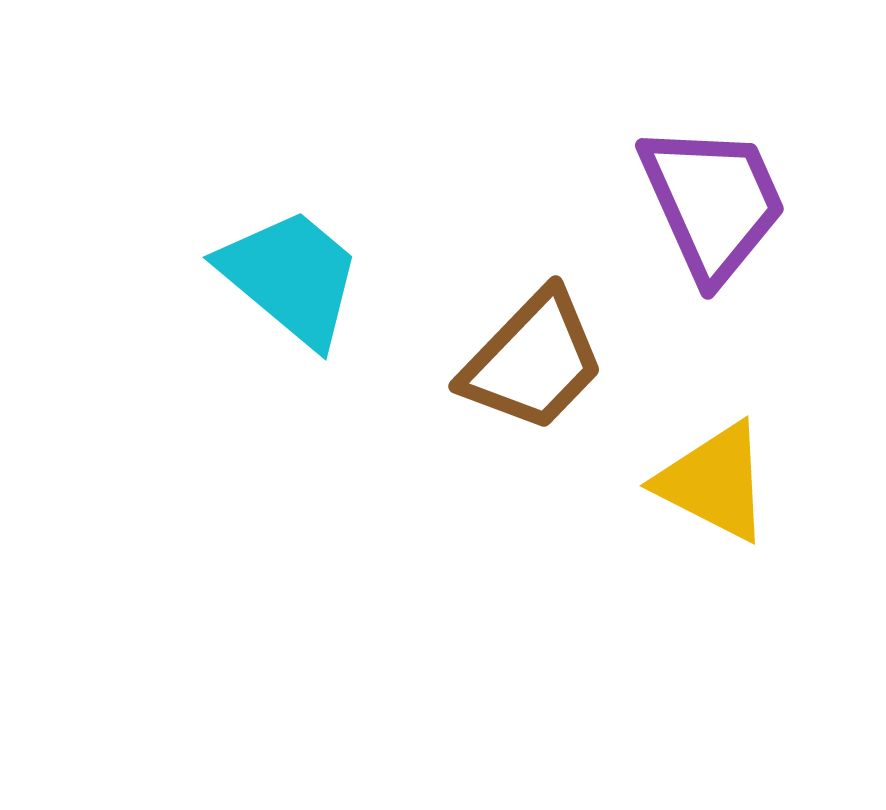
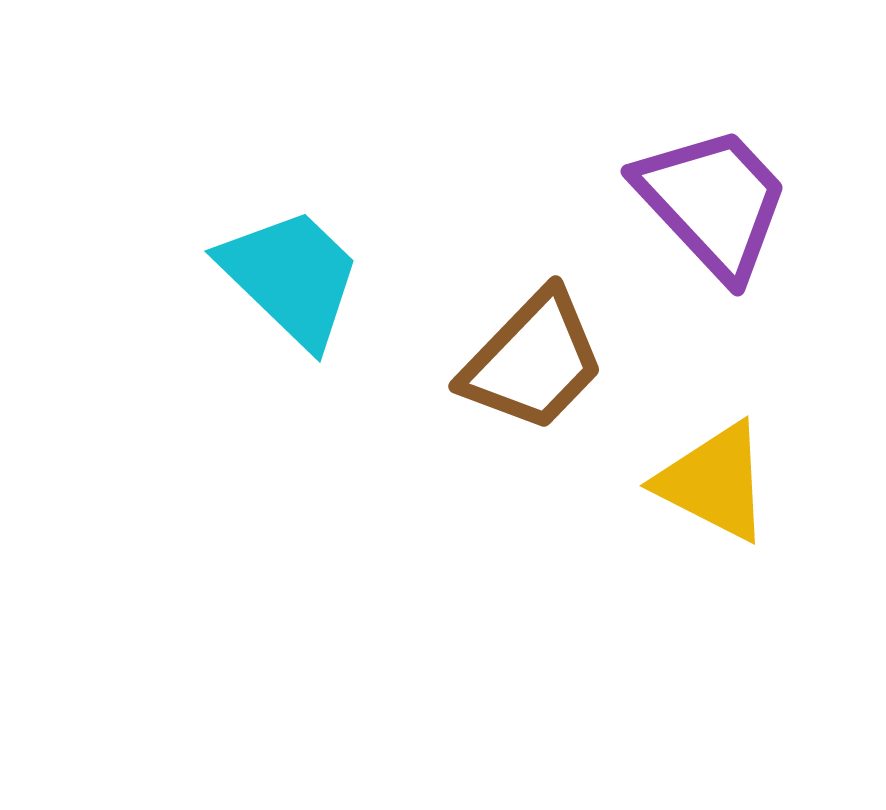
purple trapezoid: rotated 19 degrees counterclockwise
cyan trapezoid: rotated 4 degrees clockwise
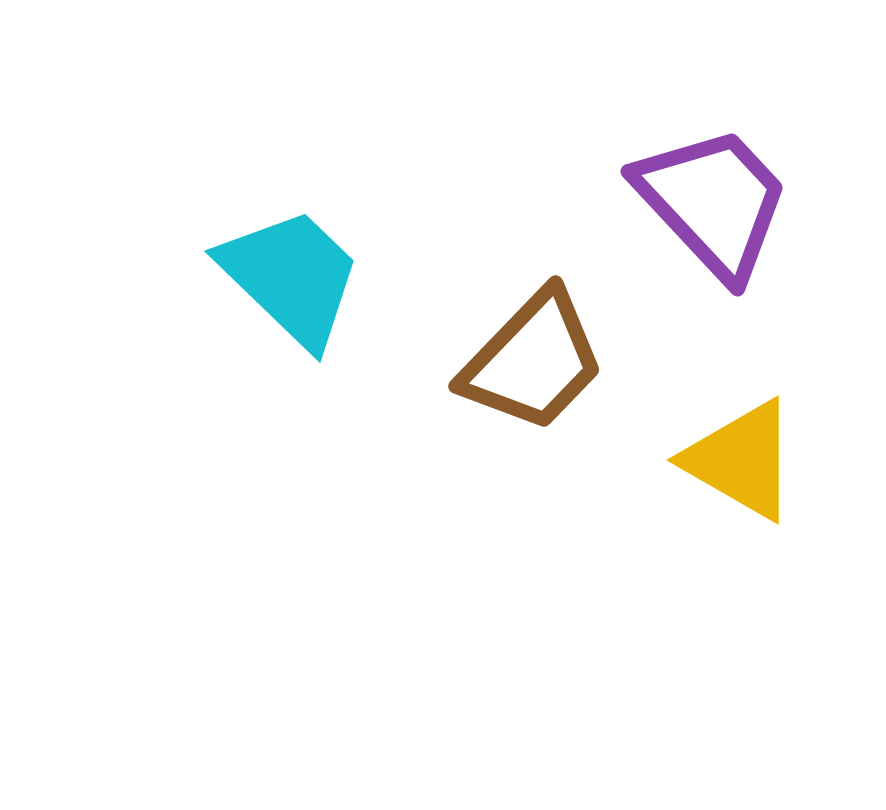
yellow triangle: moved 27 px right, 22 px up; rotated 3 degrees clockwise
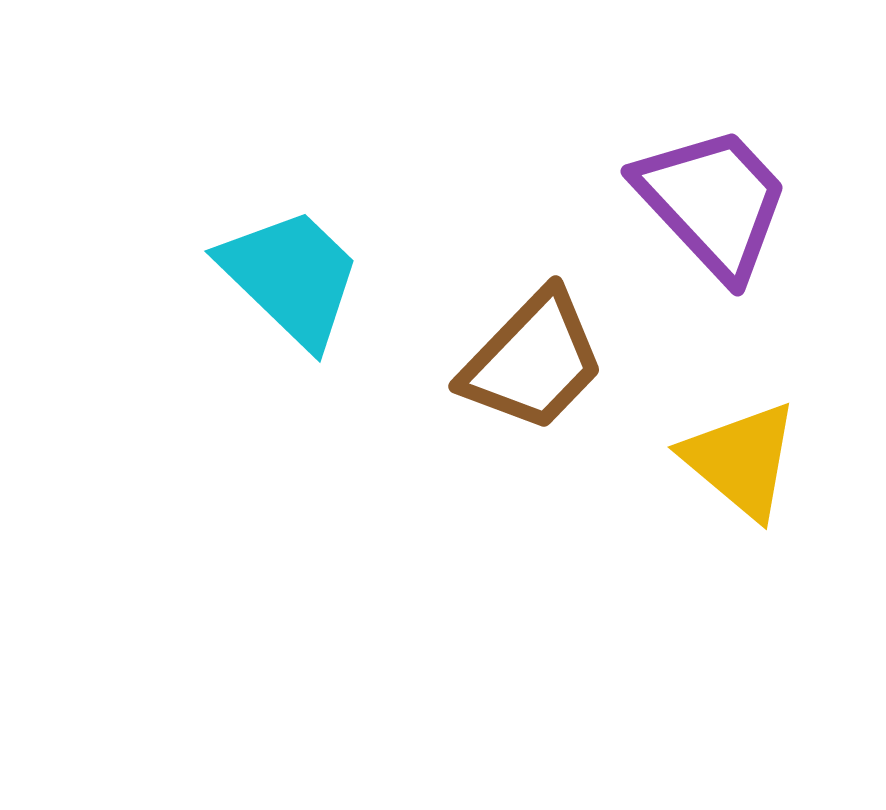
yellow triangle: rotated 10 degrees clockwise
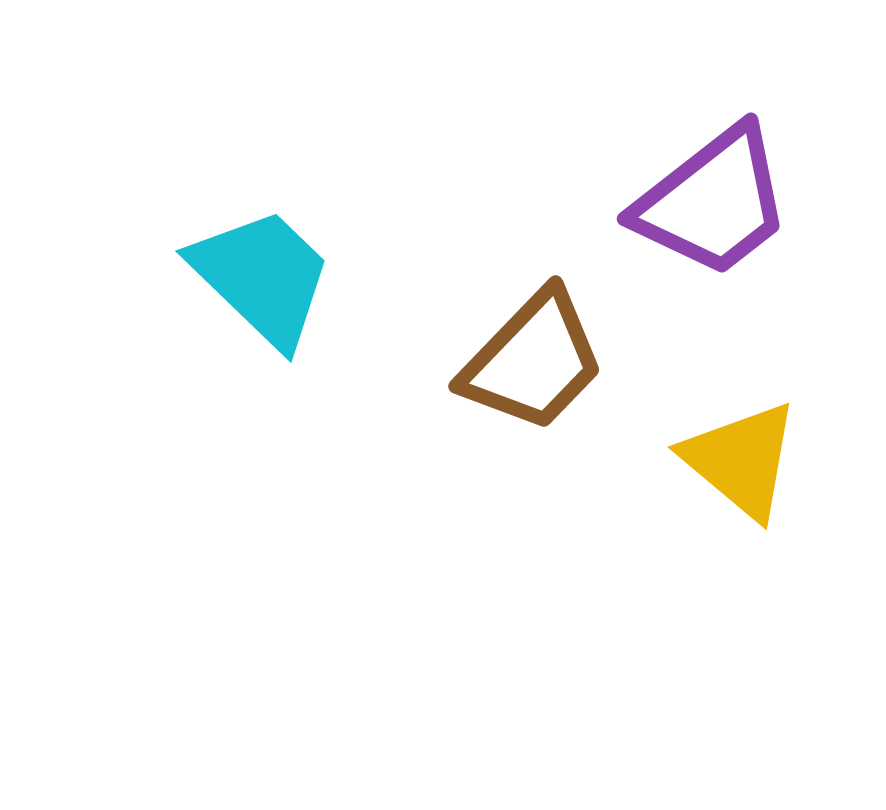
purple trapezoid: rotated 95 degrees clockwise
cyan trapezoid: moved 29 px left
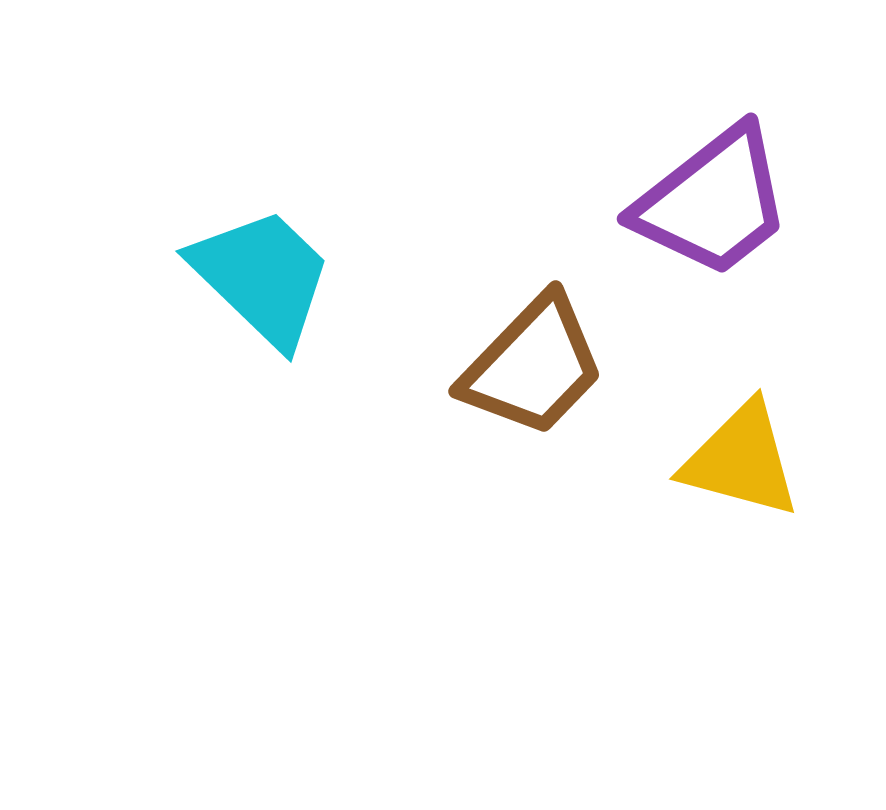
brown trapezoid: moved 5 px down
yellow triangle: rotated 25 degrees counterclockwise
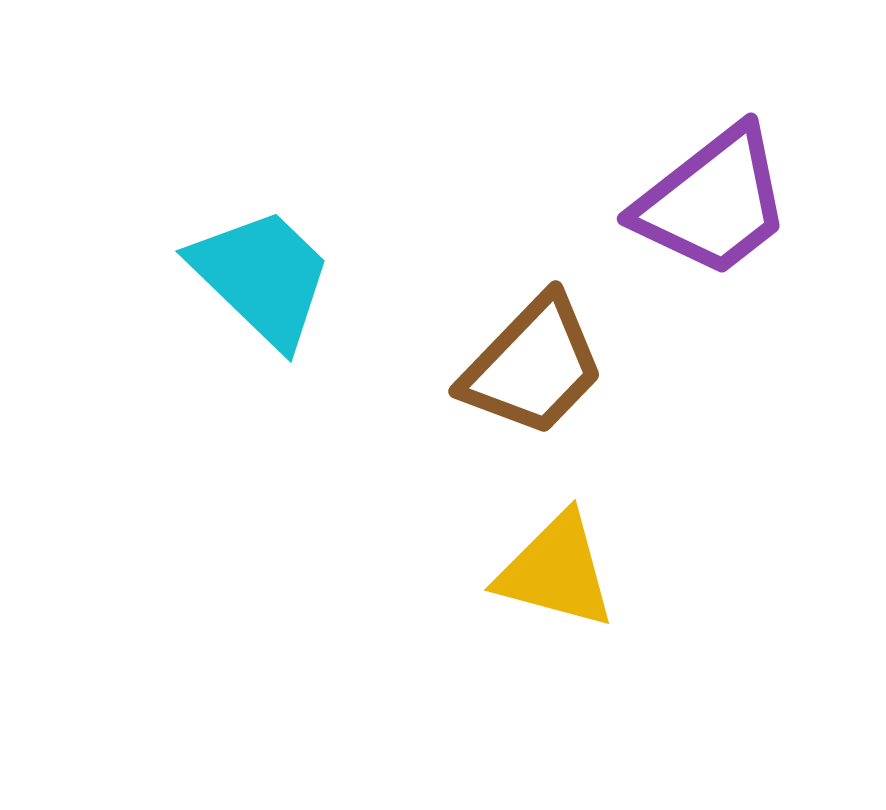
yellow triangle: moved 185 px left, 111 px down
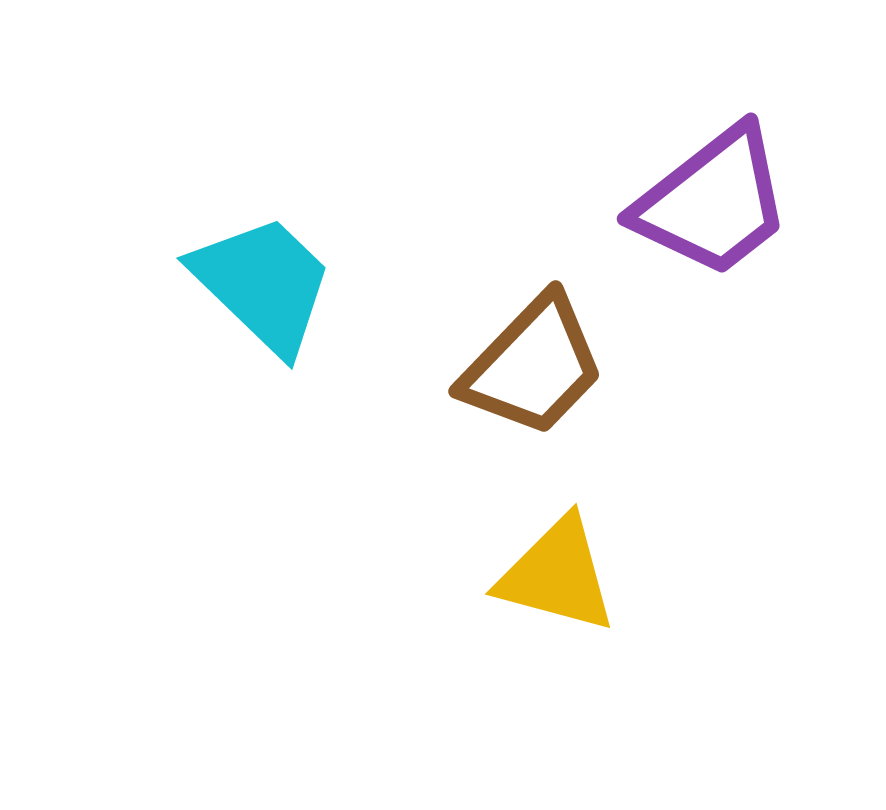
cyan trapezoid: moved 1 px right, 7 px down
yellow triangle: moved 1 px right, 4 px down
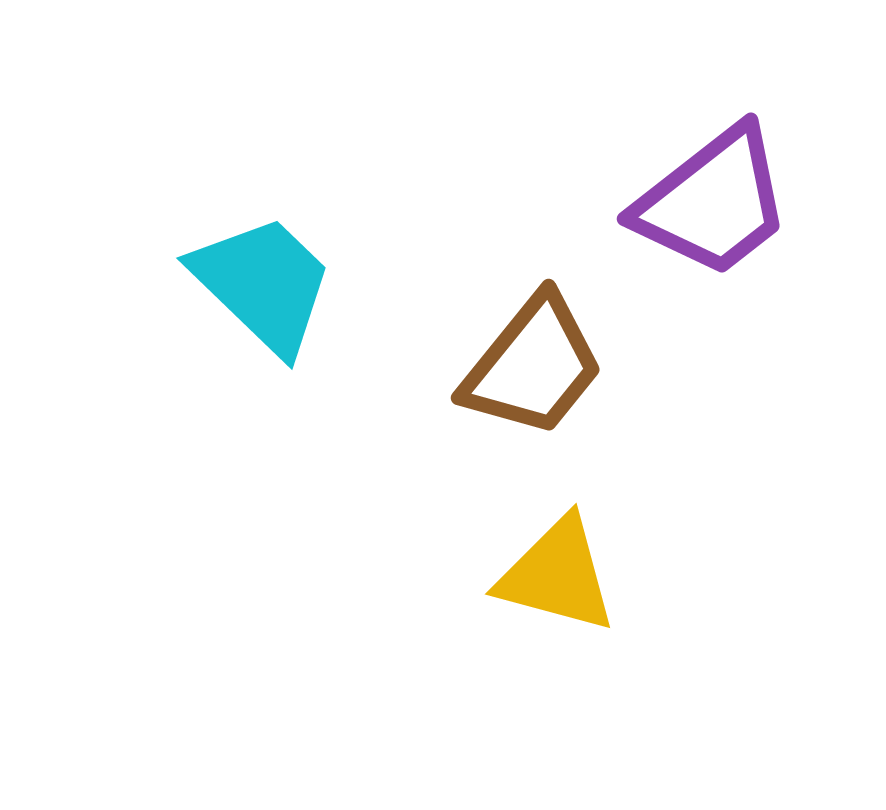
brown trapezoid: rotated 5 degrees counterclockwise
